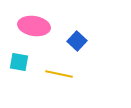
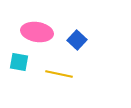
pink ellipse: moved 3 px right, 6 px down
blue square: moved 1 px up
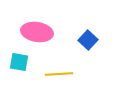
blue square: moved 11 px right
yellow line: rotated 16 degrees counterclockwise
